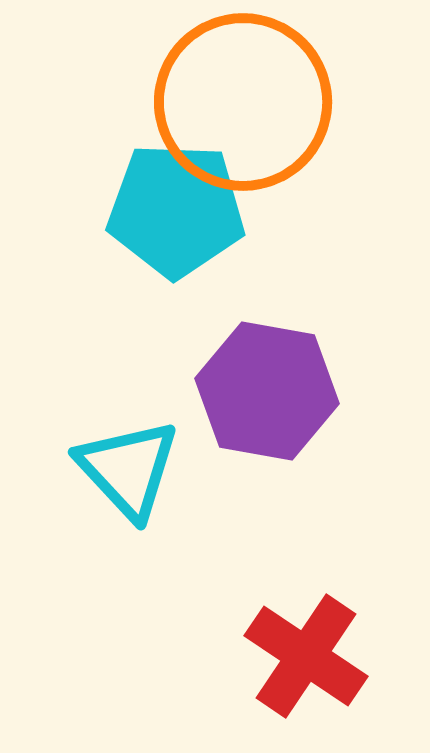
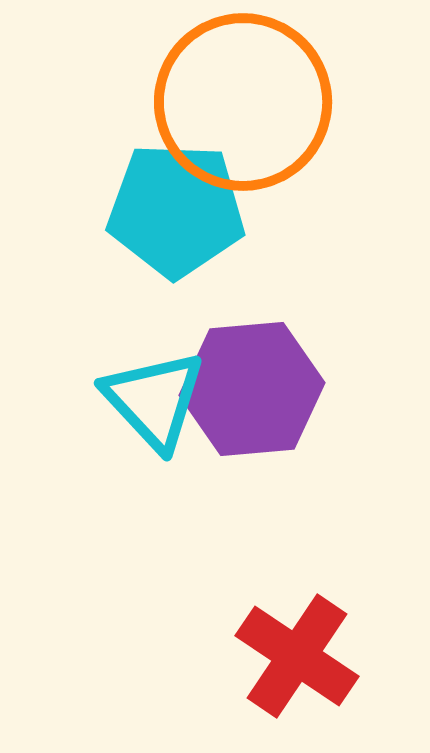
purple hexagon: moved 15 px left, 2 px up; rotated 15 degrees counterclockwise
cyan triangle: moved 26 px right, 69 px up
red cross: moved 9 px left
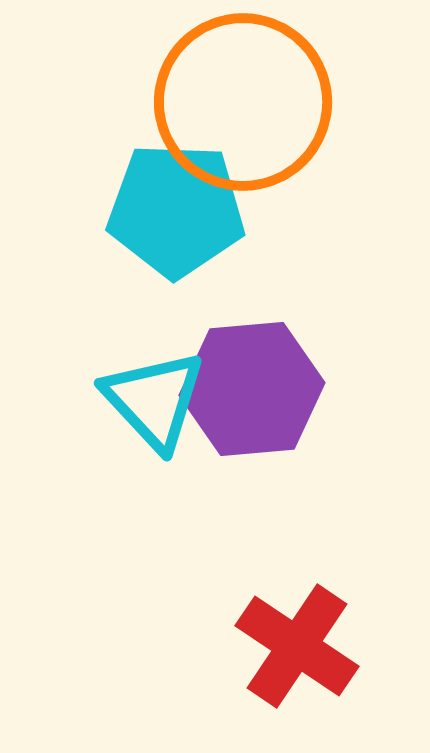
red cross: moved 10 px up
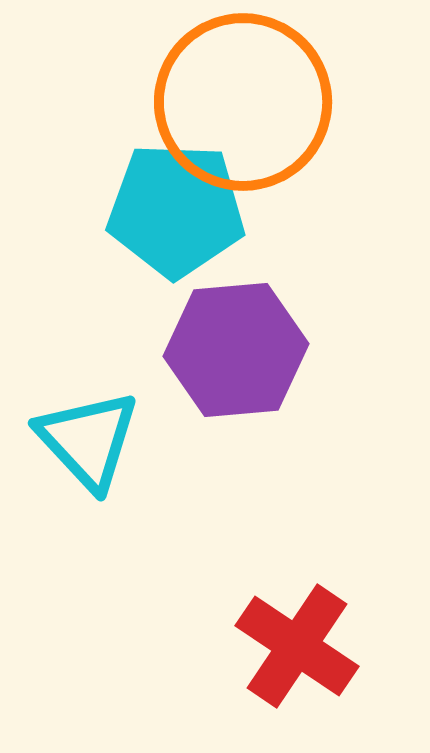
purple hexagon: moved 16 px left, 39 px up
cyan triangle: moved 66 px left, 40 px down
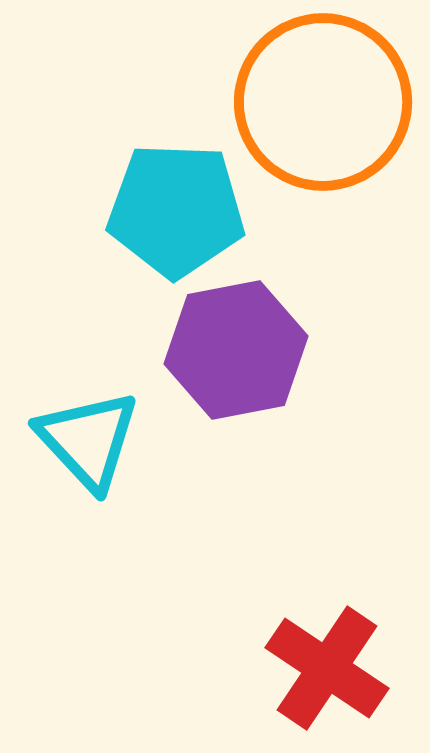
orange circle: moved 80 px right
purple hexagon: rotated 6 degrees counterclockwise
red cross: moved 30 px right, 22 px down
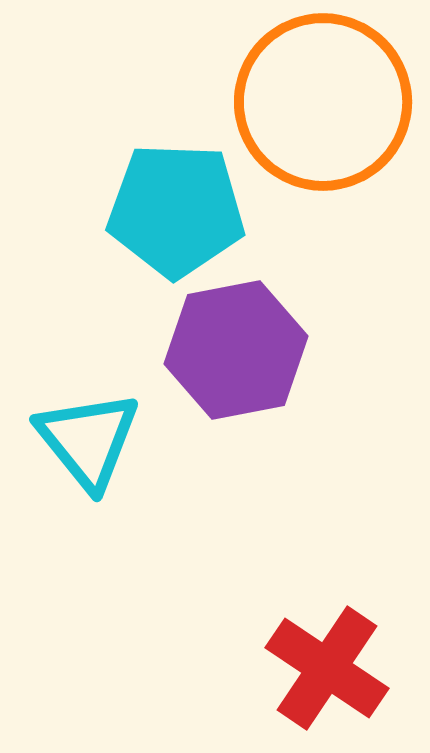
cyan triangle: rotated 4 degrees clockwise
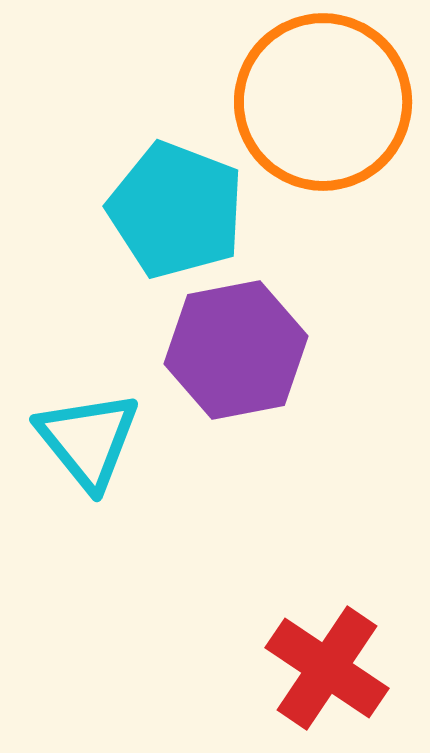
cyan pentagon: rotated 19 degrees clockwise
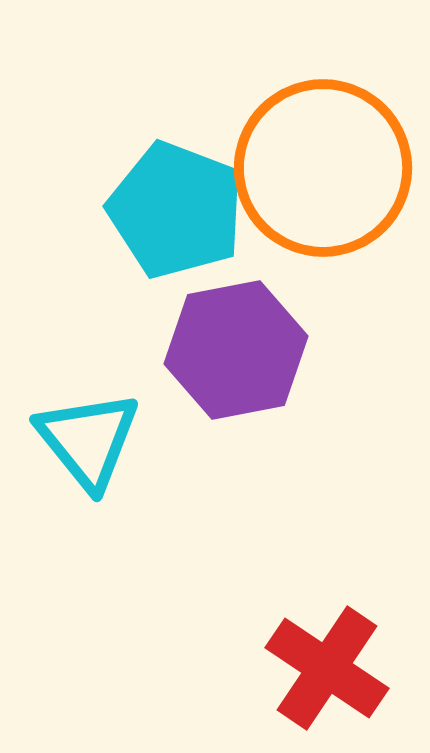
orange circle: moved 66 px down
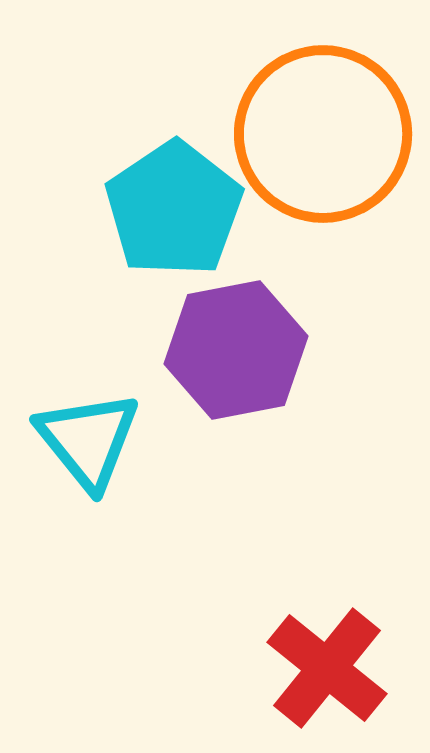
orange circle: moved 34 px up
cyan pentagon: moved 2 px left, 1 px up; rotated 17 degrees clockwise
red cross: rotated 5 degrees clockwise
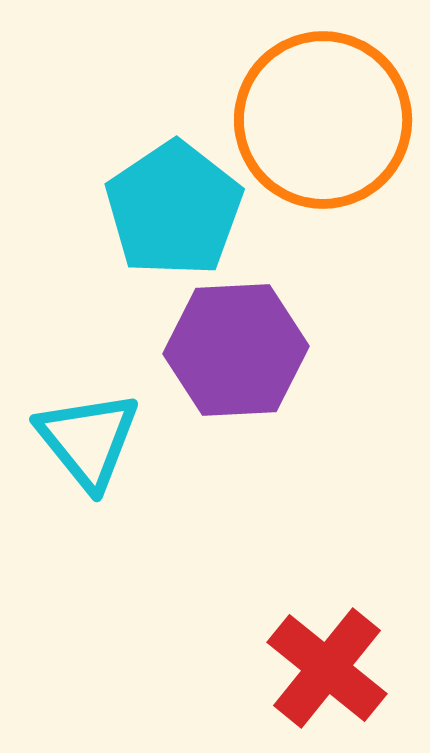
orange circle: moved 14 px up
purple hexagon: rotated 8 degrees clockwise
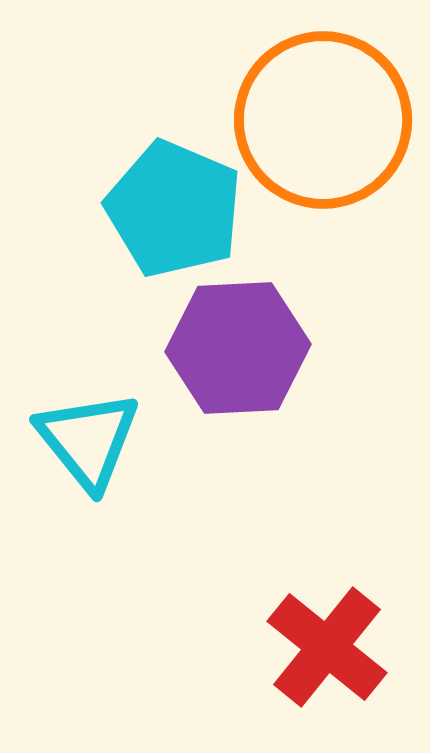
cyan pentagon: rotated 15 degrees counterclockwise
purple hexagon: moved 2 px right, 2 px up
red cross: moved 21 px up
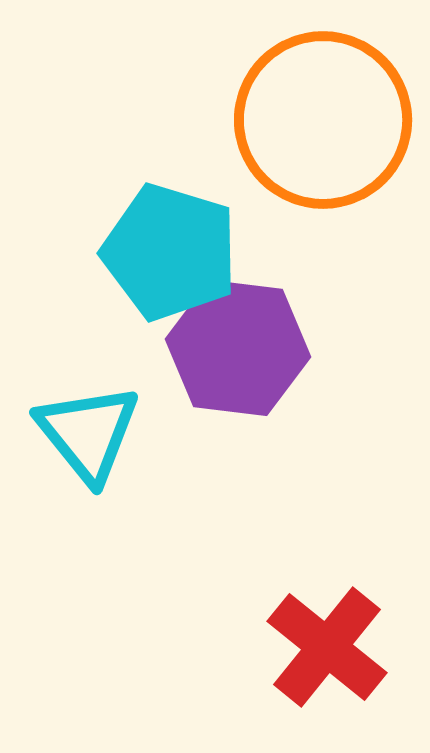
cyan pentagon: moved 4 px left, 43 px down; rotated 6 degrees counterclockwise
purple hexagon: rotated 10 degrees clockwise
cyan triangle: moved 7 px up
